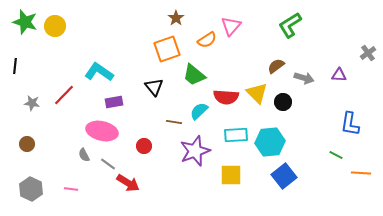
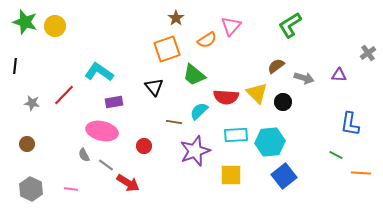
gray line: moved 2 px left, 1 px down
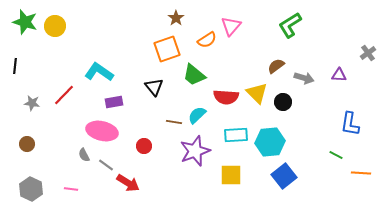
cyan semicircle: moved 2 px left, 4 px down
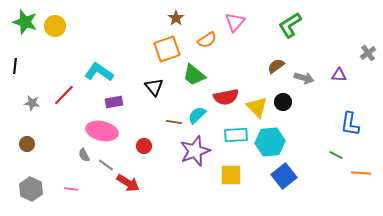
pink triangle: moved 4 px right, 4 px up
yellow triangle: moved 14 px down
red semicircle: rotated 15 degrees counterclockwise
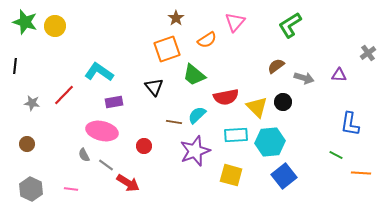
yellow square: rotated 15 degrees clockwise
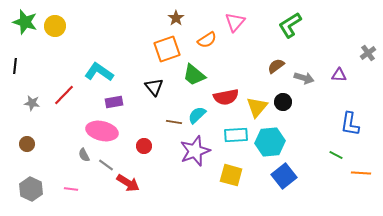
yellow triangle: rotated 25 degrees clockwise
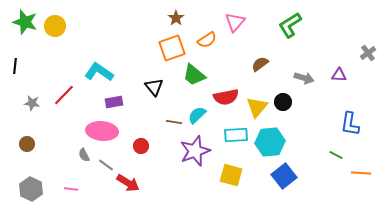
orange square: moved 5 px right, 1 px up
brown semicircle: moved 16 px left, 2 px up
pink ellipse: rotated 8 degrees counterclockwise
red circle: moved 3 px left
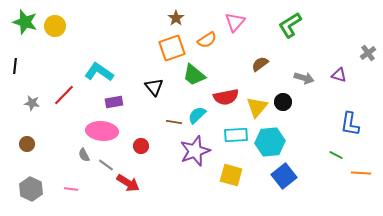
purple triangle: rotated 14 degrees clockwise
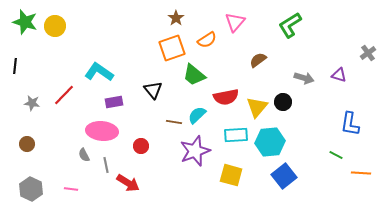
brown semicircle: moved 2 px left, 4 px up
black triangle: moved 1 px left, 3 px down
gray line: rotated 42 degrees clockwise
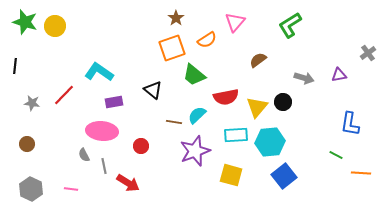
purple triangle: rotated 28 degrees counterclockwise
black triangle: rotated 12 degrees counterclockwise
gray line: moved 2 px left, 1 px down
